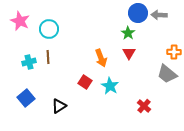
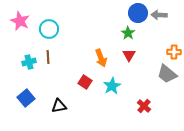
red triangle: moved 2 px down
cyan star: moved 2 px right; rotated 12 degrees clockwise
black triangle: rotated 21 degrees clockwise
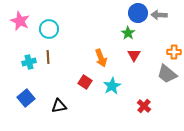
red triangle: moved 5 px right
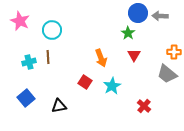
gray arrow: moved 1 px right, 1 px down
cyan circle: moved 3 px right, 1 px down
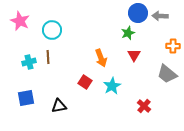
green star: rotated 16 degrees clockwise
orange cross: moved 1 px left, 6 px up
blue square: rotated 30 degrees clockwise
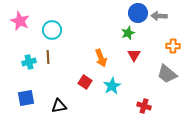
gray arrow: moved 1 px left
red cross: rotated 24 degrees counterclockwise
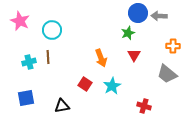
red square: moved 2 px down
black triangle: moved 3 px right
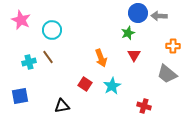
pink star: moved 1 px right, 1 px up
brown line: rotated 32 degrees counterclockwise
blue square: moved 6 px left, 2 px up
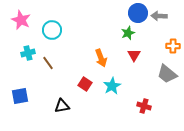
brown line: moved 6 px down
cyan cross: moved 1 px left, 9 px up
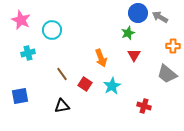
gray arrow: moved 1 px right, 1 px down; rotated 28 degrees clockwise
brown line: moved 14 px right, 11 px down
